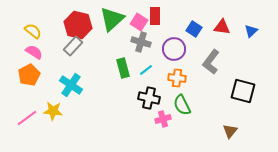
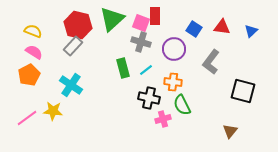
pink square: moved 2 px right, 1 px down; rotated 12 degrees counterclockwise
yellow semicircle: rotated 18 degrees counterclockwise
orange cross: moved 4 px left, 4 px down
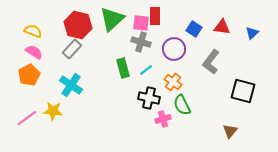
pink square: rotated 12 degrees counterclockwise
blue triangle: moved 1 px right, 2 px down
gray rectangle: moved 1 px left, 3 px down
orange cross: rotated 30 degrees clockwise
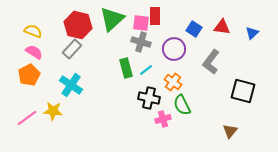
green rectangle: moved 3 px right
